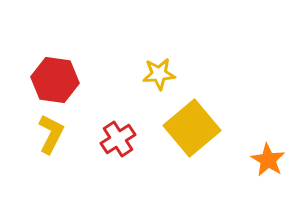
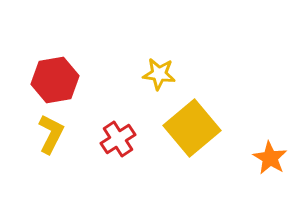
yellow star: rotated 12 degrees clockwise
red hexagon: rotated 18 degrees counterclockwise
orange star: moved 2 px right, 2 px up
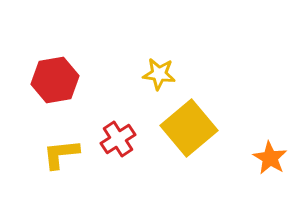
yellow square: moved 3 px left
yellow L-shape: moved 10 px right, 20 px down; rotated 123 degrees counterclockwise
